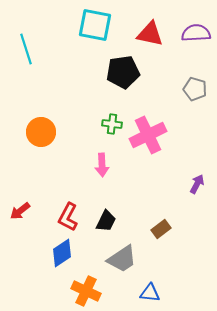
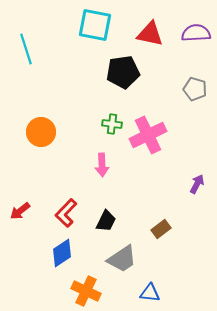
red L-shape: moved 2 px left, 4 px up; rotated 16 degrees clockwise
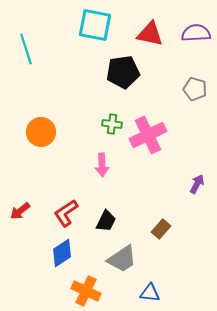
red L-shape: rotated 12 degrees clockwise
brown rectangle: rotated 12 degrees counterclockwise
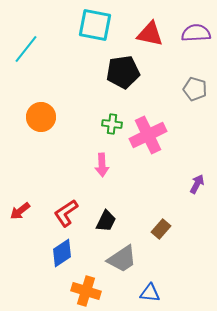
cyan line: rotated 56 degrees clockwise
orange circle: moved 15 px up
orange cross: rotated 8 degrees counterclockwise
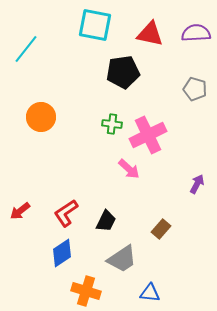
pink arrow: moved 27 px right, 4 px down; rotated 45 degrees counterclockwise
